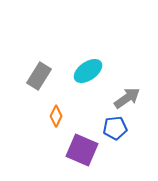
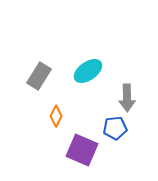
gray arrow: rotated 124 degrees clockwise
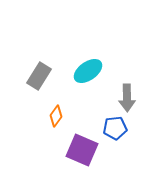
orange diamond: rotated 10 degrees clockwise
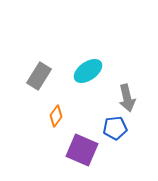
gray arrow: rotated 12 degrees counterclockwise
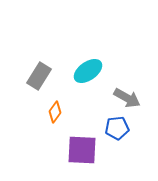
gray arrow: rotated 48 degrees counterclockwise
orange diamond: moved 1 px left, 4 px up
blue pentagon: moved 2 px right
purple square: rotated 20 degrees counterclockwise
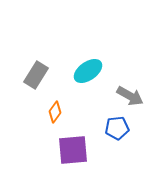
gray rectangle: moved 3 px left, 1 px up
gray arrow: moved 3 px right, 2 px up
purple square: moved 9 px left; rotated 8 degrees counterclockwise
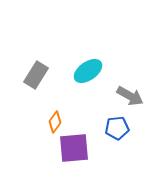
orange diamond: moved 10 px down
purple square: moved 1 px right, 2 px up
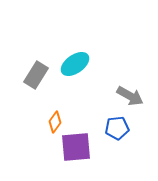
cyan ellipse: moved 13 px left, 7 px up
purple square: moved 2 px right, 1 px up
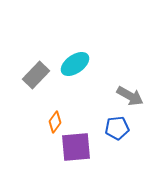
gray rectangle: rotated 12 degrees clockwise
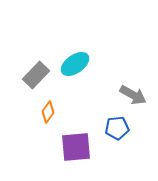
gray arrow: moved 3 px right, 1 px up
orange diamond: moved 7 px left, 10 px up
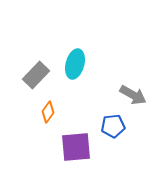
cyan ellipse: rotated 40 degrees counterclockwise
blue pentagon: moved 4 px left, 2 px up
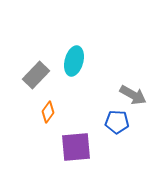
cyan ellipse: moved 1 px left, 3 px up
blue pentagon: moved 4 px right, 4 px up; rotated 10 degrees clockwise
